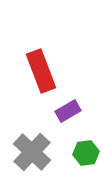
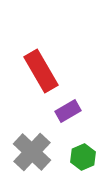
red rectangle: rotated 9 degrees counterclockwise
green hexagon: moved 3 px left, 4 px down; rotated 15 degrees counterclockwise
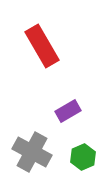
red rectangle: moved 1 px right, 25 px up
gray cross: rotated 15 degrees counterclockwise
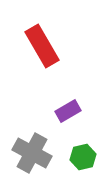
gray cross: moved 1 px down
green hexagon: rotated 10 degrees clockwise
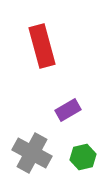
red rectangle: rotated 15 degrees clockwise
purple rectangle: moved 1 px up
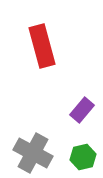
purple rectangle: moved 14 px right; rotated 20 degrees counterclockwise
gray cross: moved 1 px right
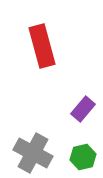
purple rectangle: moved 1 px right, 1 px up
